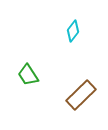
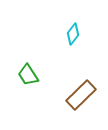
cyan diamond: moved 3 px down
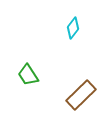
cyan diamond: moved 6 px up
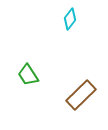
cyan diamond: moved 3 px left, 9 px up
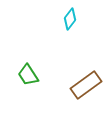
brown rectangle: moved 5 px right, 10 px up; rotated 8 degrees clockwise
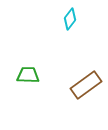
green trapezoid: rotated 125 degrees clockwise
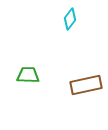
brown rectangle: rotated 24 degrees clockwise
